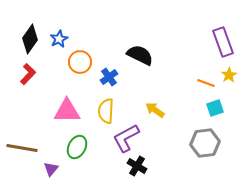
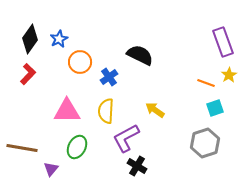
gray hexagon: rotated 12 degrees counterclockwise
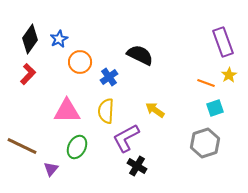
brown line: moved 2 px up; rotated 16 degrees clockwise
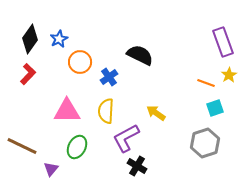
yellow arrow: moved 1 px right, 3 px down
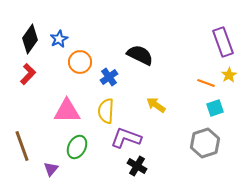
yellow arrow: moved 8 px up
purple L-shape: rotated 48 degrees clockwise
brown line: rotated 44 degrees clockwise
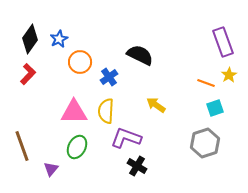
pink triangle: moved 7 px right, 1 px down
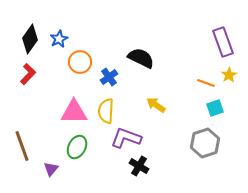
black semicircle: moved 1 px right, 3 px down
black cross: moved 2 px right
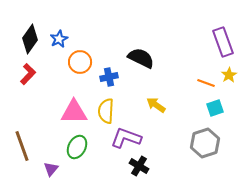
blue cross: rotated 24 degrees clockwise
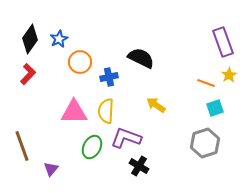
green ellipse: moved 15 px right
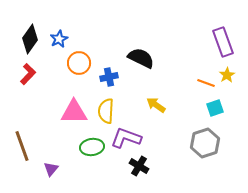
orange circle: moved 1 px left, 1 px down
yellow star: moved 2 px left
green ellipse: rotated 55 degrees clockwise
